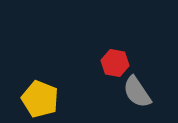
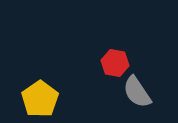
yellow pentagon: rotated 15 degrees clockwise
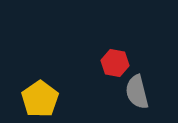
gray semicircle: rotated 20 degrees clockwise
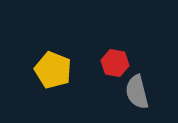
yellow pentagon: moved 13 px right, 29 px up; rotated 15 degrees counterclockwise
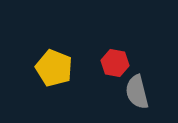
yellow pentagon: moved 1 px right, 2 px up
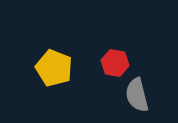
gray semicircle: moved 3 px down
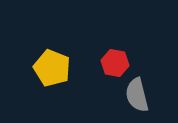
yellow pentagon: moved 2 px left
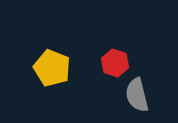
red hexagon: rotated 8 degrees clockwise
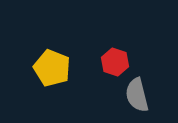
red hexagon: moved 1 px up
